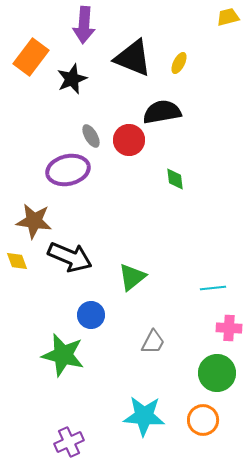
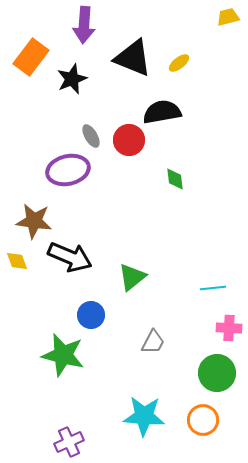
yellow ellipse: rotated 25 degrees clockwise
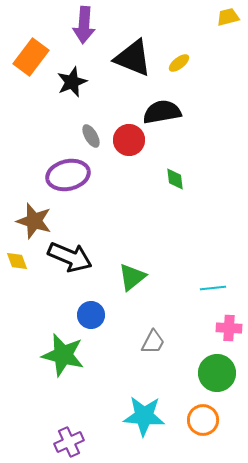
black star: moved 3 px down
purple ellipse: moved 5 px down
brown star: rotated 9 degrees clockwise
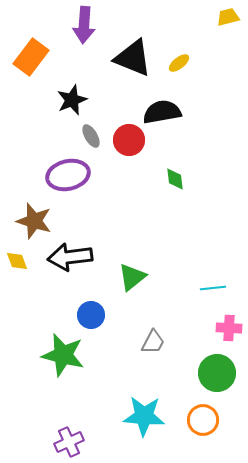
black star: moved 18 px down
black arrow: rotated 150 degrees clockwise
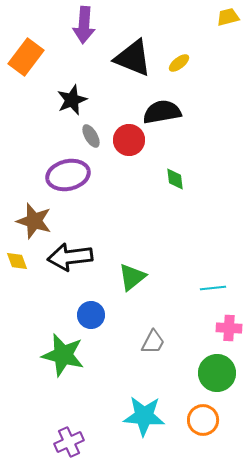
orange rectangle: moved 5 px left
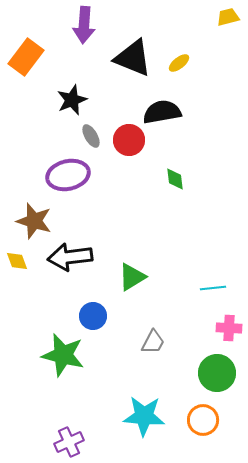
green triangle: rotated 8 degrees clockwise
blue circle: moved 2 px right, 1 px down
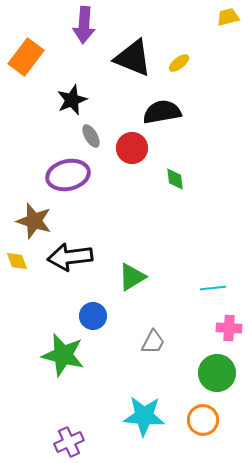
red circle: moved 3 px right, 8 px down
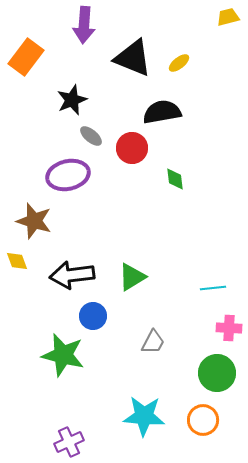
gray ellipse: rotated 20 degrees counterclockwise
black arrow: moved 2 px right, 18 px down
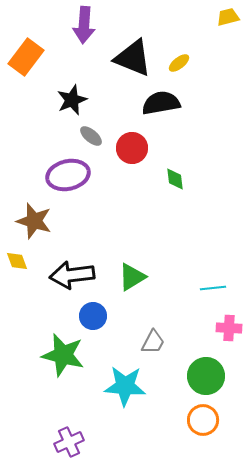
black semicircle: moved 1 px left, 9 px up
green circle: moved 11 px left, 3 px down
cyan star: moved 19 px left, 30 px up
